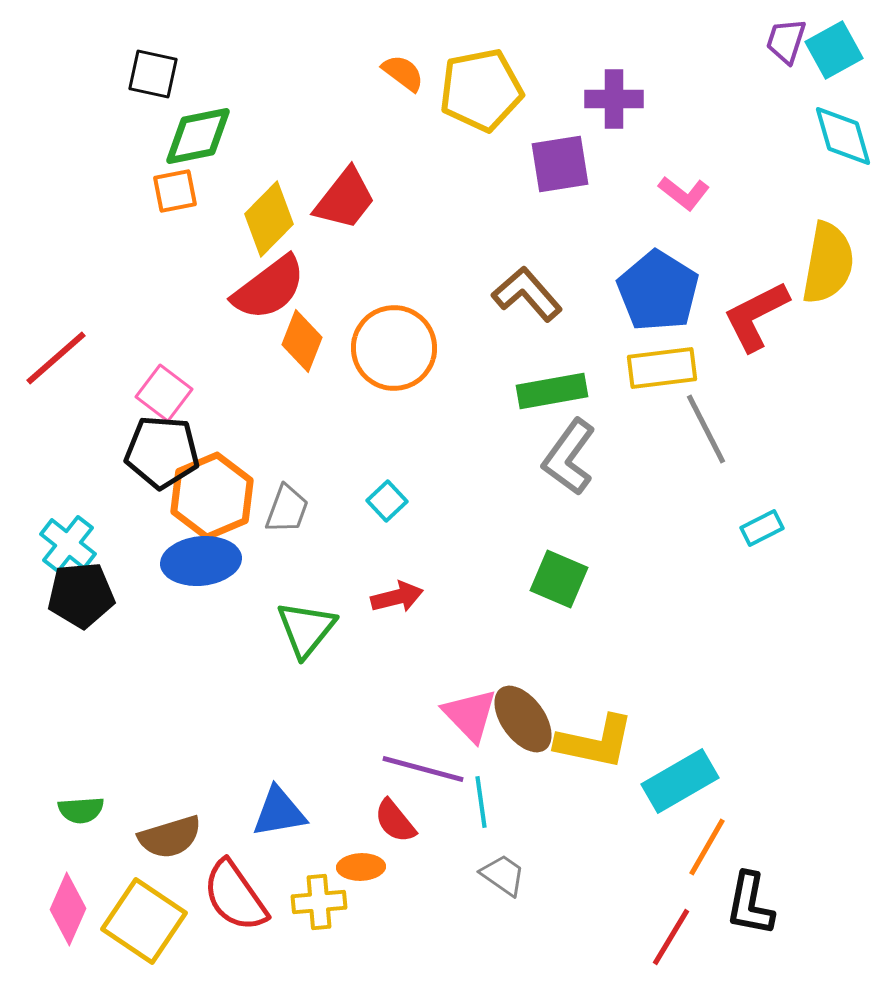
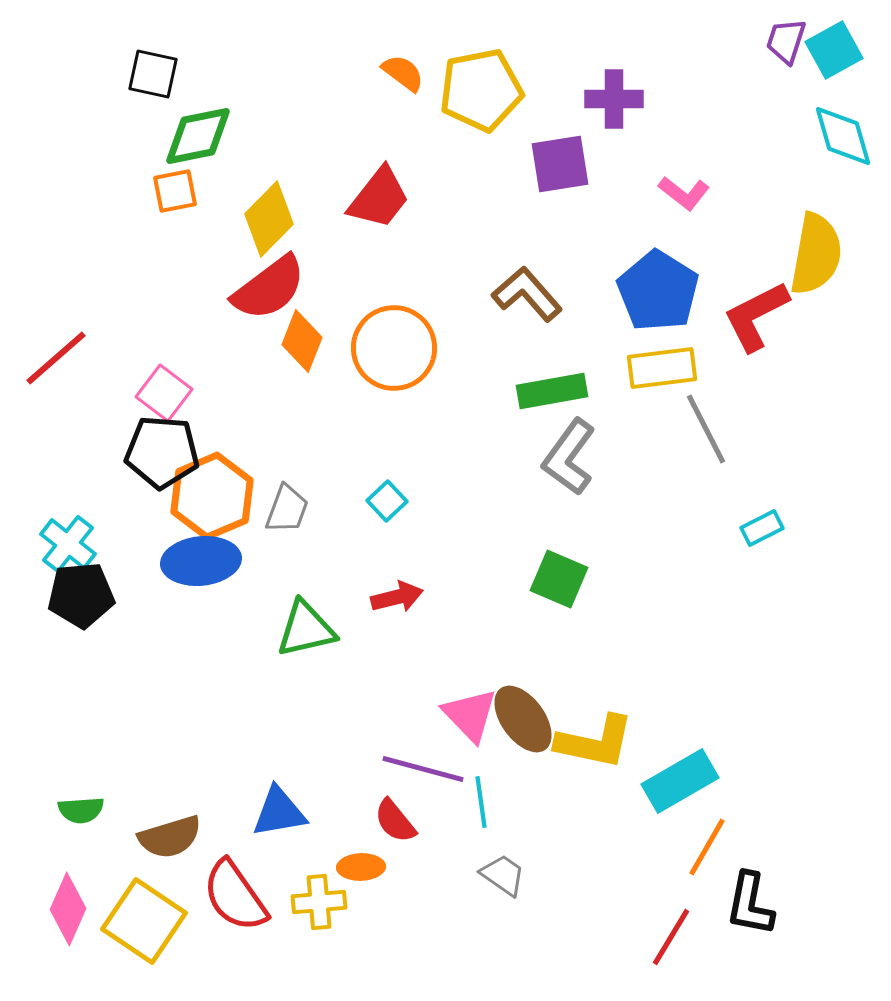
red trapezoid at (345, 199): moved 34 px right, 1 px up
yellow semicircle at (828, 263): moved 12 px left, 9 px up
green triangle at (306, 629): rotated 38 degrees clockwise
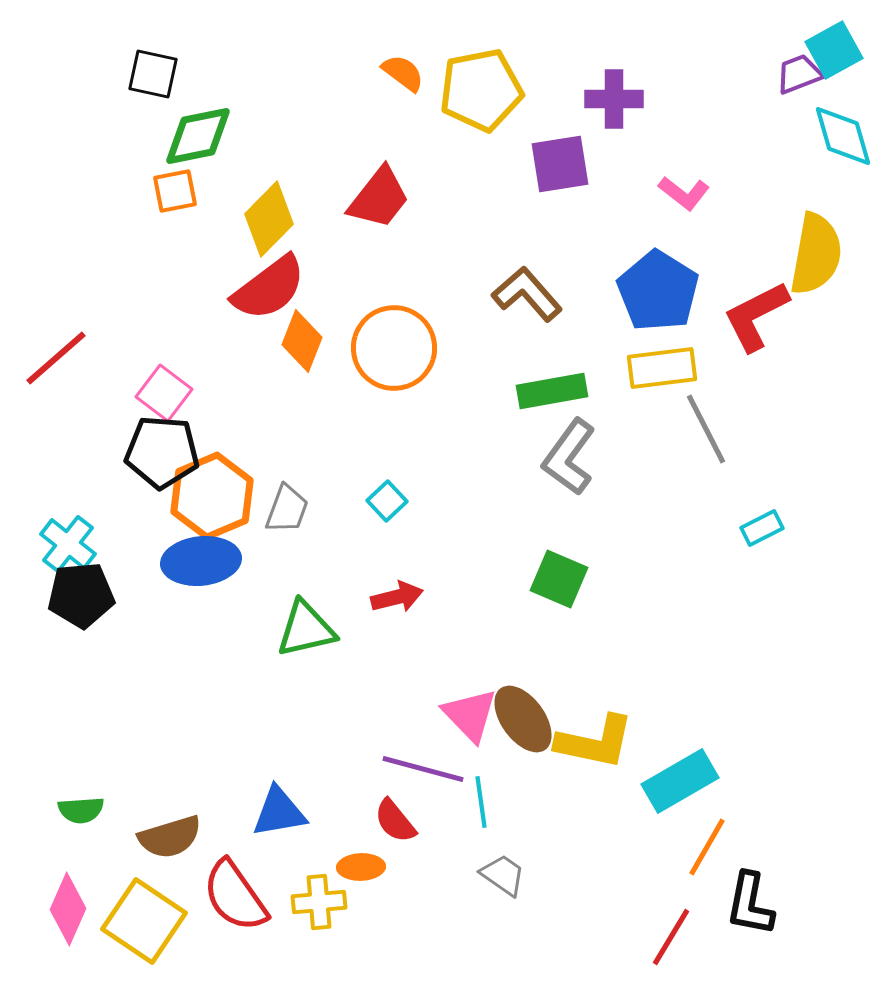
purple trapezoid at (786, 41): moved 13 px right, 33 px down; rotated 51 degrees clockwise
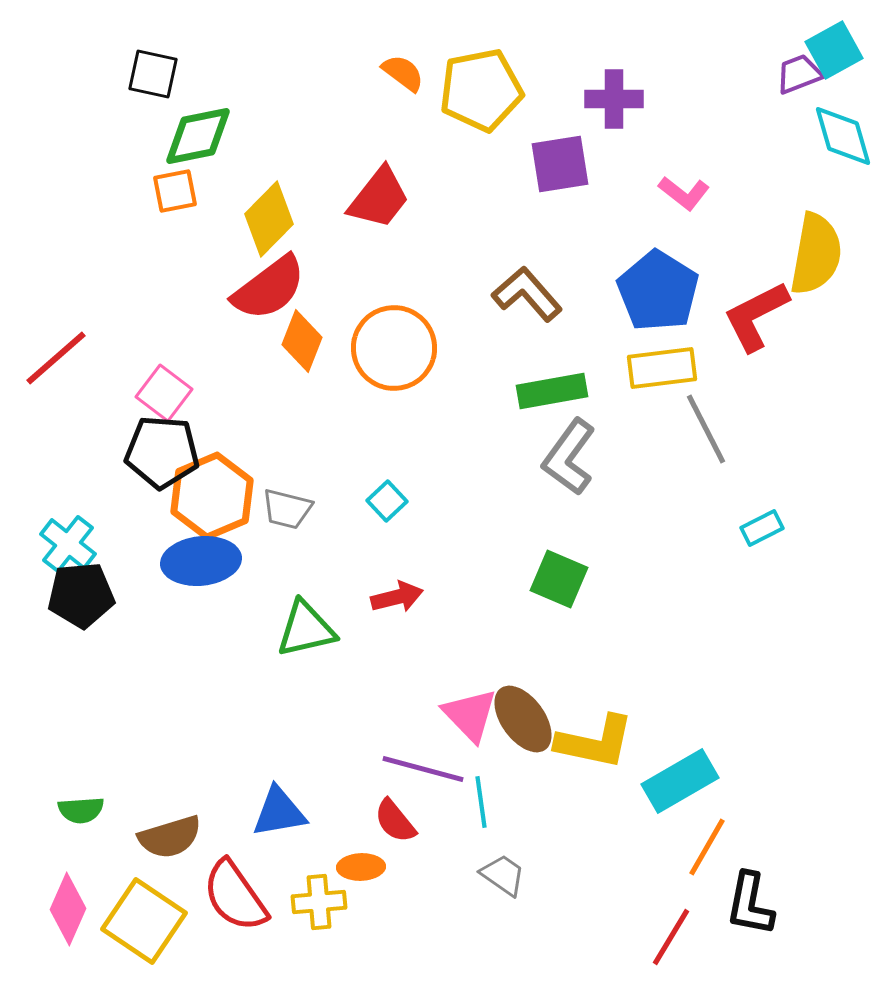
gray trapezoid at (287, 509): rotated 84 degrees clockwise
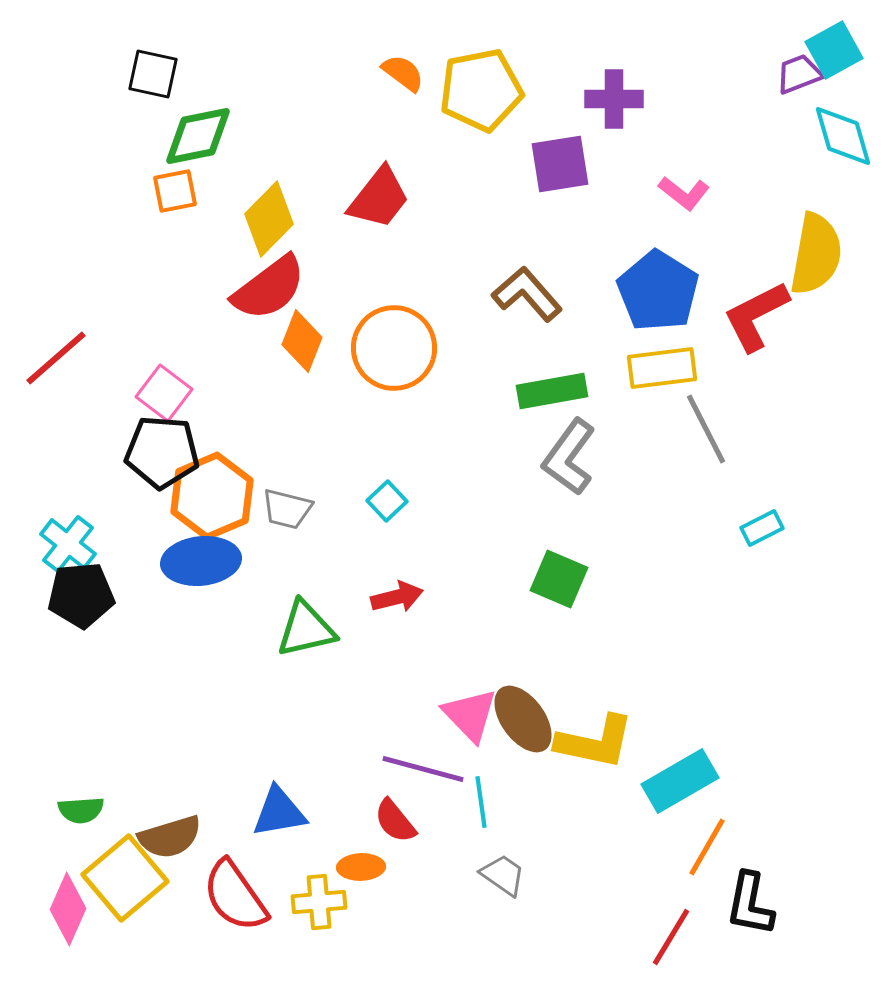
yellow square at (144, 921): moved 19 px left, 43 px up; rotated 16 degrees clockwise
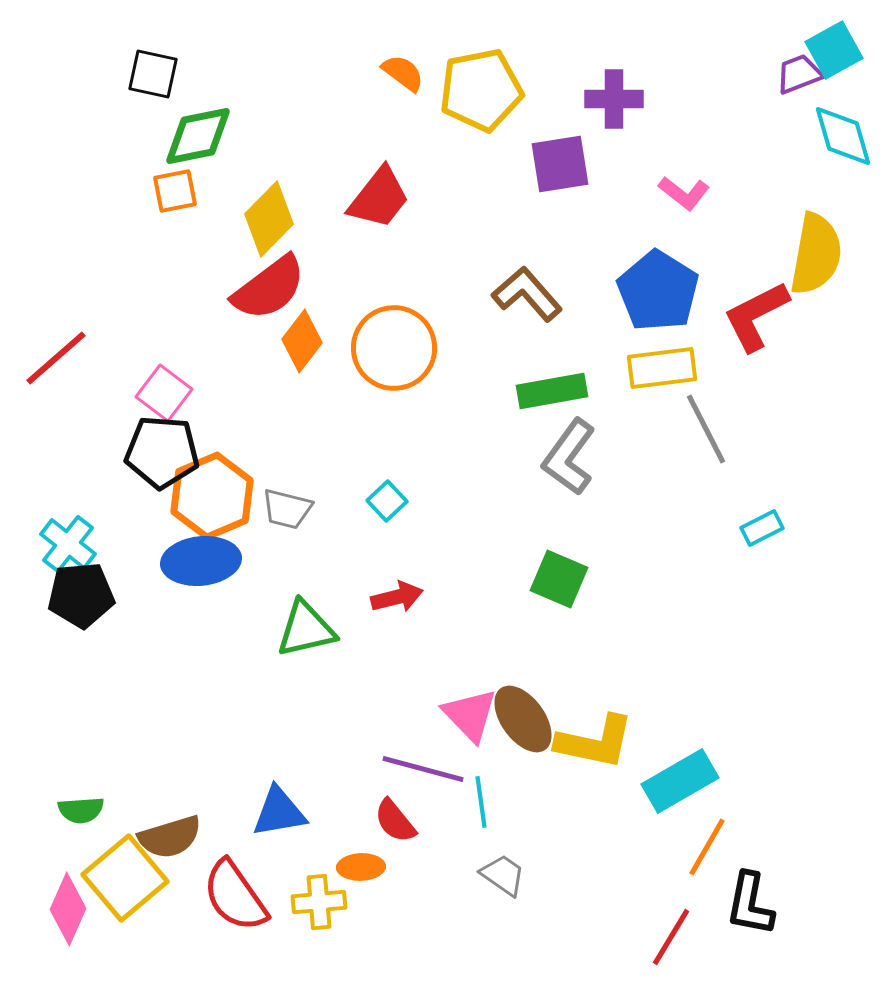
orange diamond at (302, 341): rotated 16 degrees clockwise
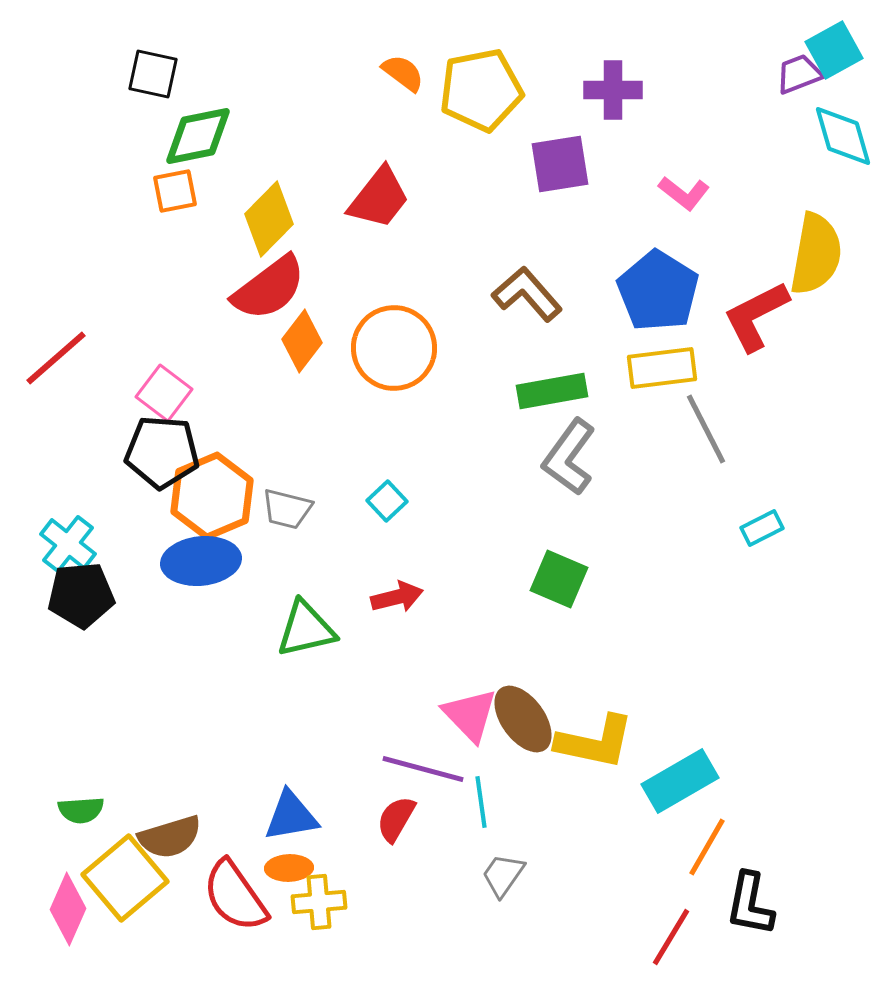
purple cross at (614, 99): moved 1 px left, 9 px up
blue triangle at (279, 812): moved 12 px right, 4 px down
red semicircle at (395, 821): moved 1 px right, 2 px up; rotated 69 degrees clockwise
orange ellipse at (361, 867): moved 72 px left, 1 px down
gray trapezoid at (503, 875): rotated 90 degrees counterclockwise
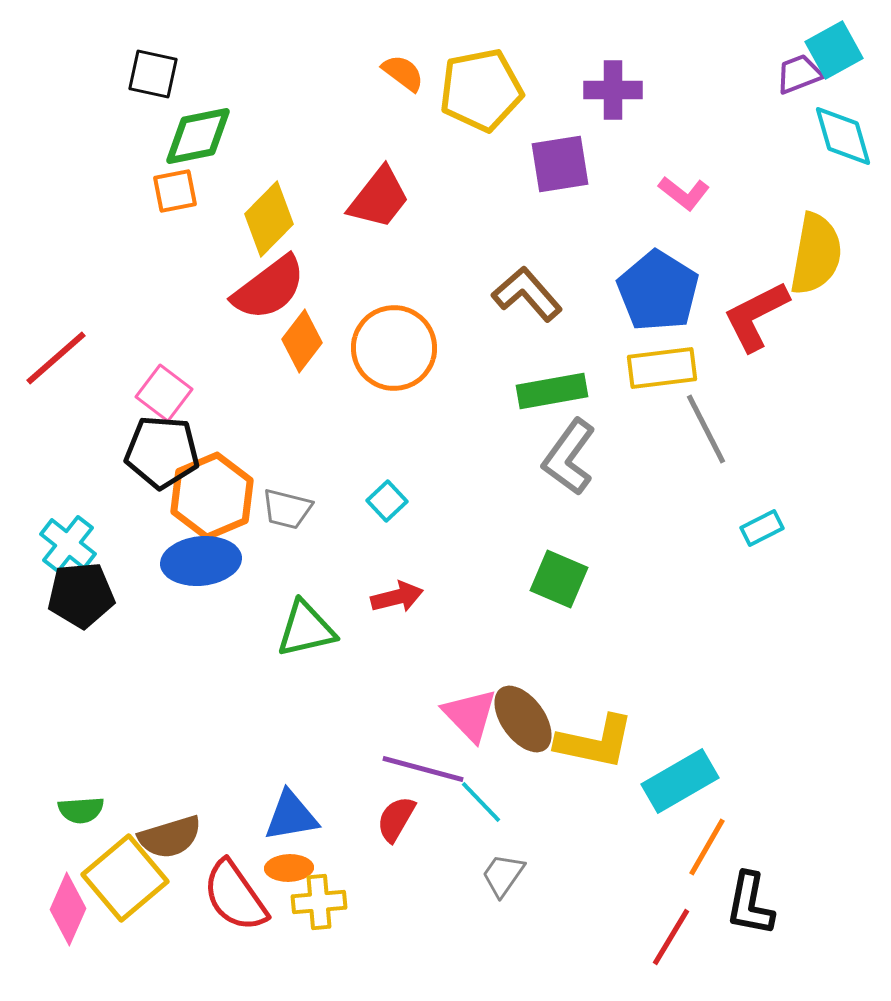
cyan line at (481, 802): rotated 36 degrees counterclockwise
